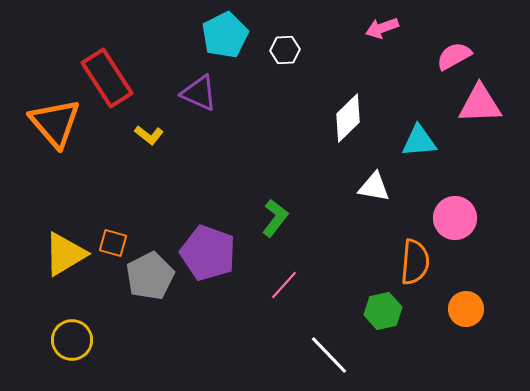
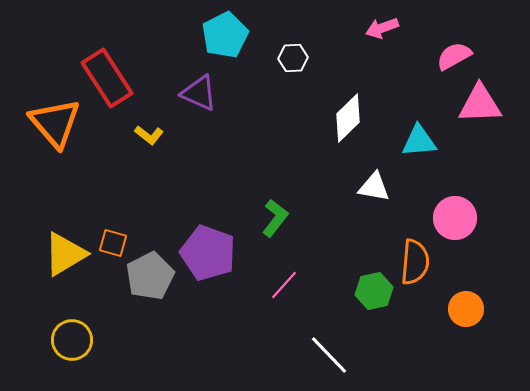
white hexagon: moved 8 px right, 8 px down
green hexagon: moved 9 px left, 20 px up
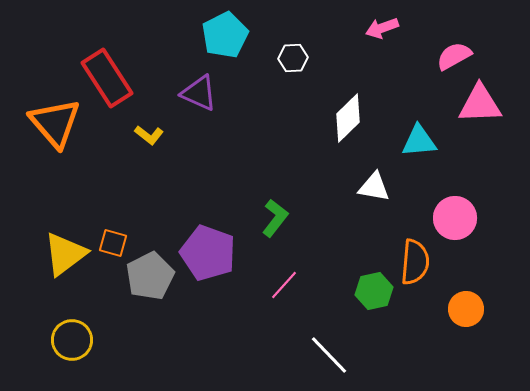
yellow triangle: rotated 6 degrees counterclockwise
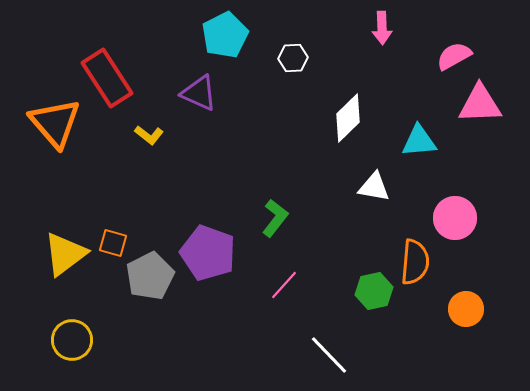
pink arrow: rotated 72 degrees counterclockwise
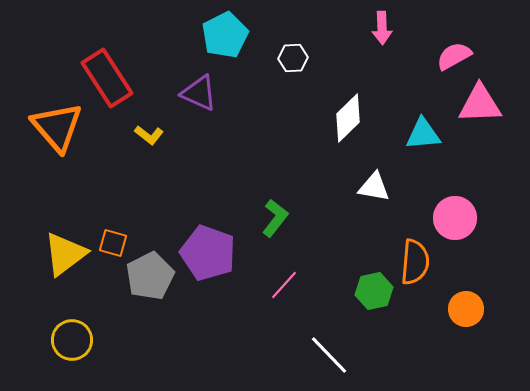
orange triangle: moved 2 px right, 4 px down
cyan triangle: moved 4 px right, 7 px up
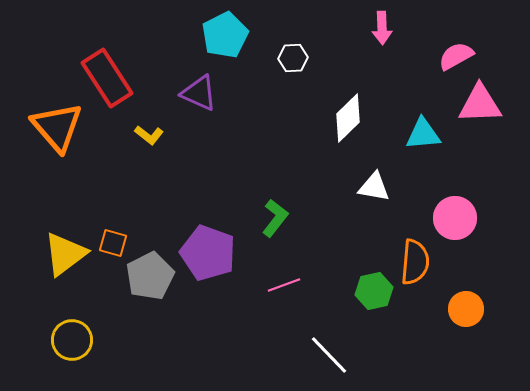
pink semicircle: moved 2 px right
pink line: rotated 28 degrees clockwise
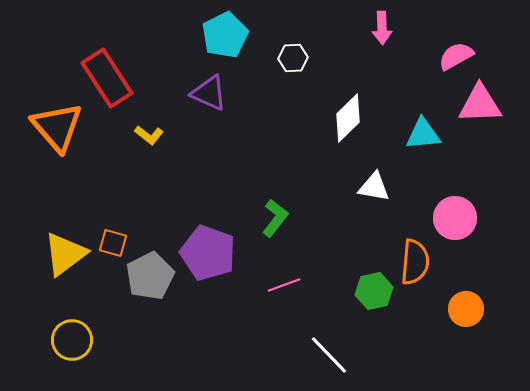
purple triangle: moved 10 px right
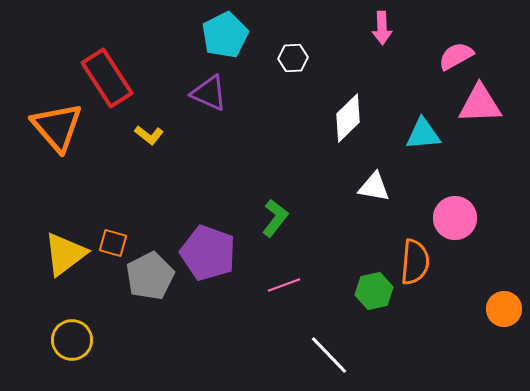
orange circle: moved 38 px right
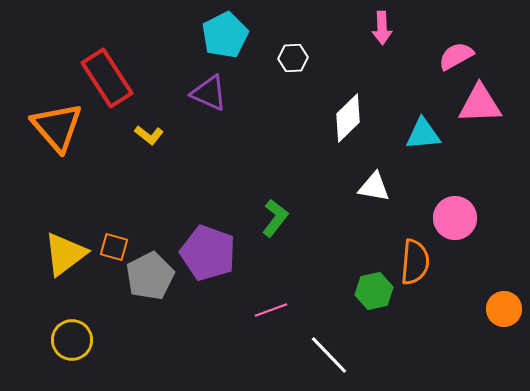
orange square: moved 1 px right, 4 px down
pink line: moved 13 px left, 25 px down
